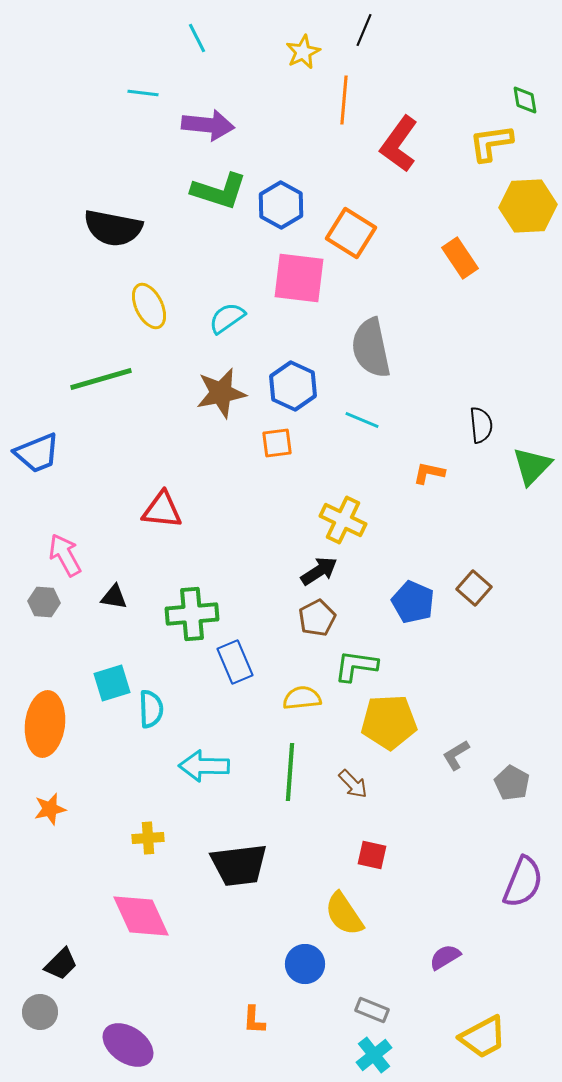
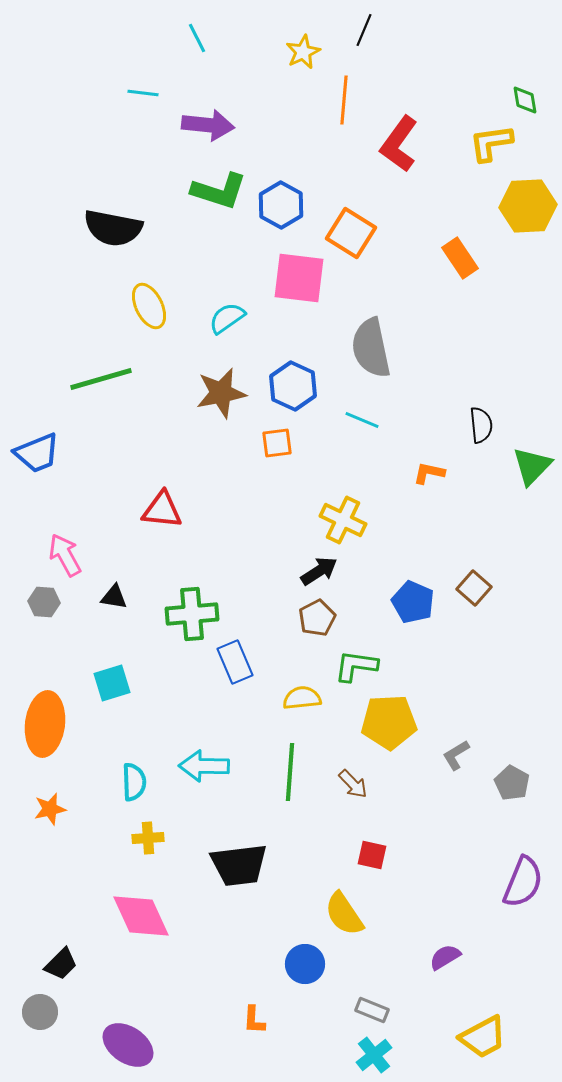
cyan semicircle at (151, 709): moved 17 px left, 73 px down
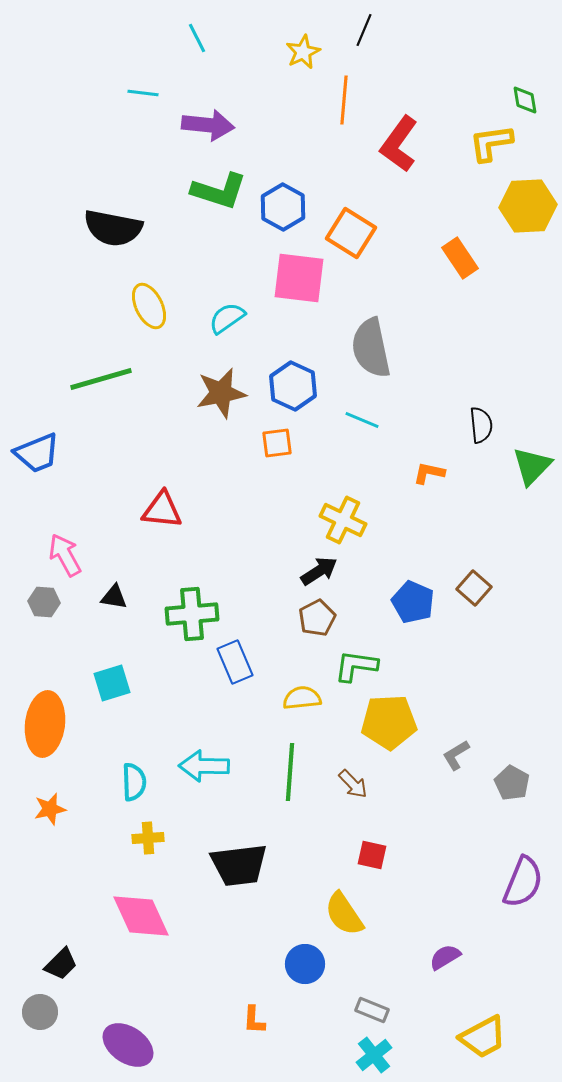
blue hexagon at (281, 205): moved 2 px right, 2 px down
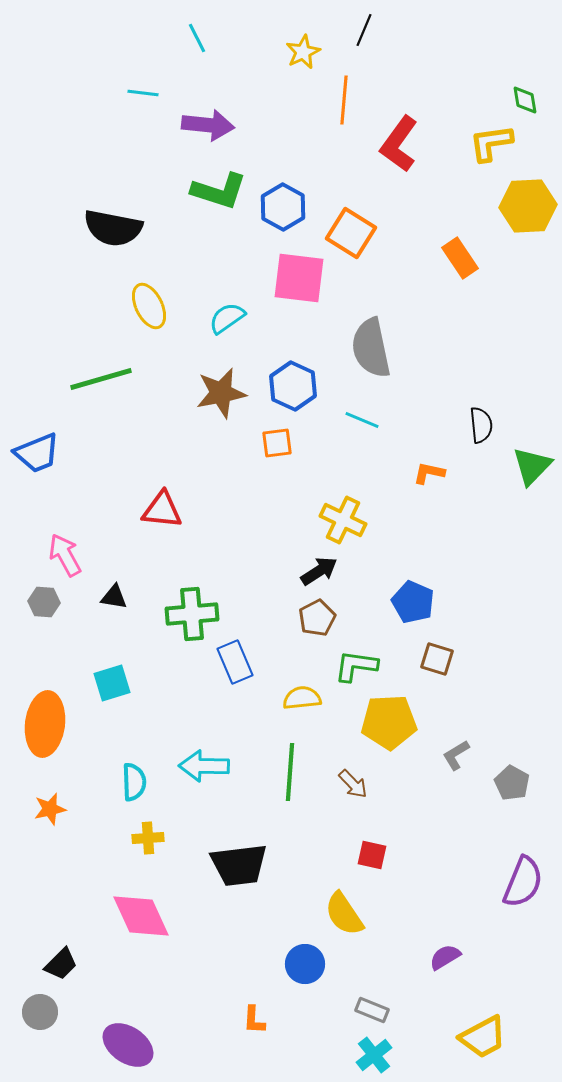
brown square at (474, 588): moved 37 px left, 71 px down; rotated 24 degrees counterclockwise
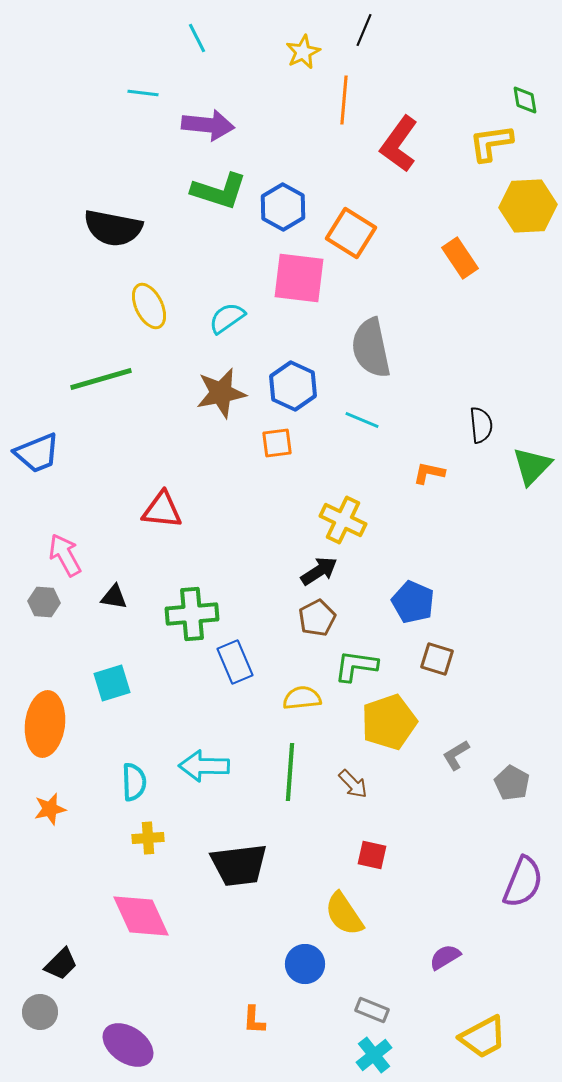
yellow pentagon at (389, 722): rotated 16 degrees counterclockwise
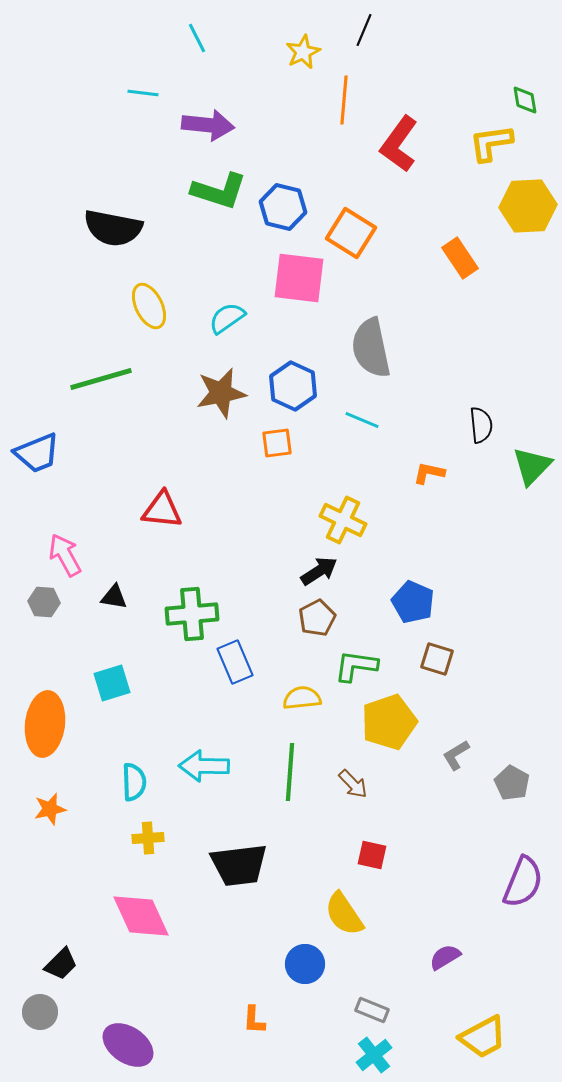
blue hexagon at (283, 207): rotated 15 degrees counterclockwise
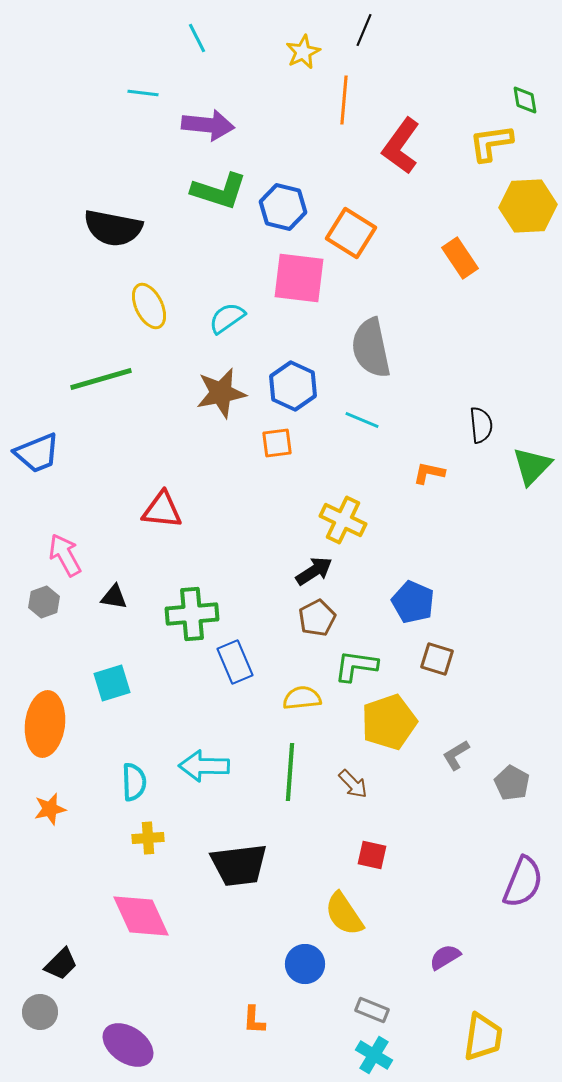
red L-shape at (399, 144): moved 2 px right, 2 px down
black arrow at (319, 571): moved 5 px left
gray hexagon at (44, 602): rotated 24 degrees counterclockwise
yellow trapezoid at (483, 1037): rotated 54 degrees counterclockwise
cyan cross at (374, 1055): rotated 21 degrees counterclockwise
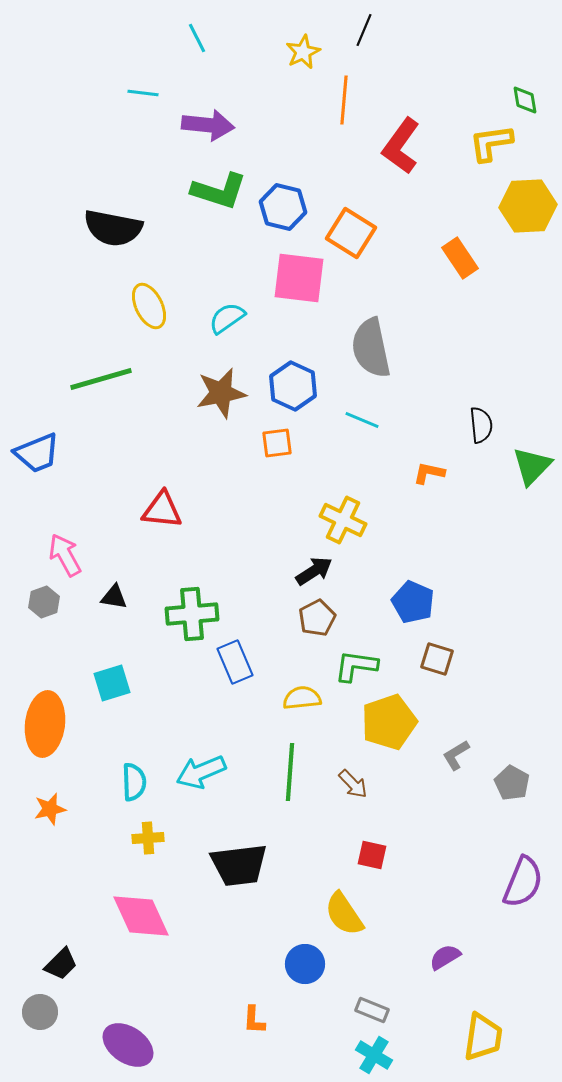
cyan arrow at (204, 766): moved 3 px left, 6 px down; rotated 24 degrees counterclockwise
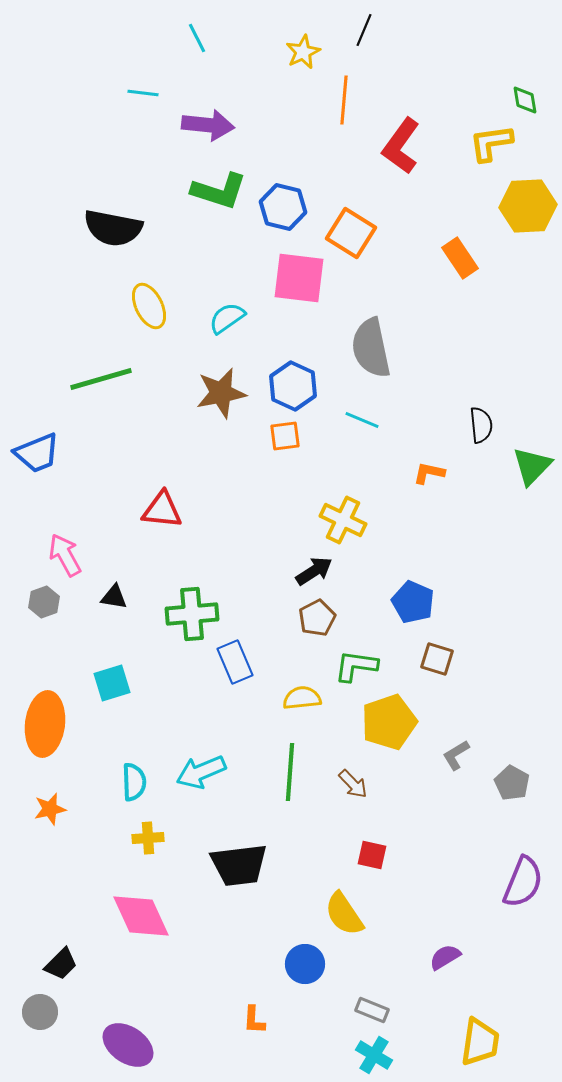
orange square at (277, 443): moved 8 px right, 7 px up
yellow trapezoid at (483, 1037): moved 3 px left, 5 px down
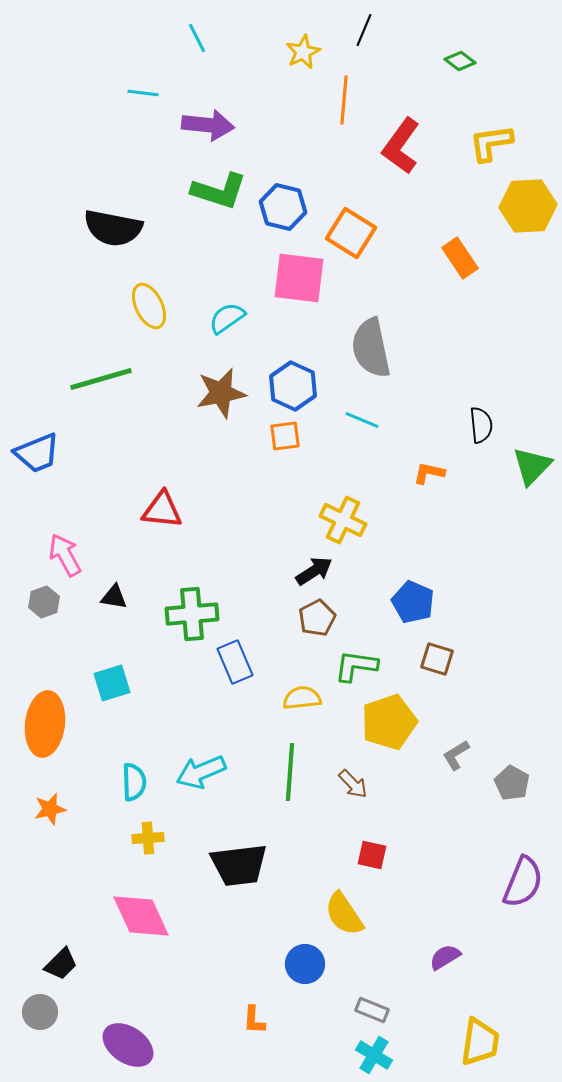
green diamond at (525, 100): moved 65 px left, 39 px up; rotated 44 degrees counterclockwise
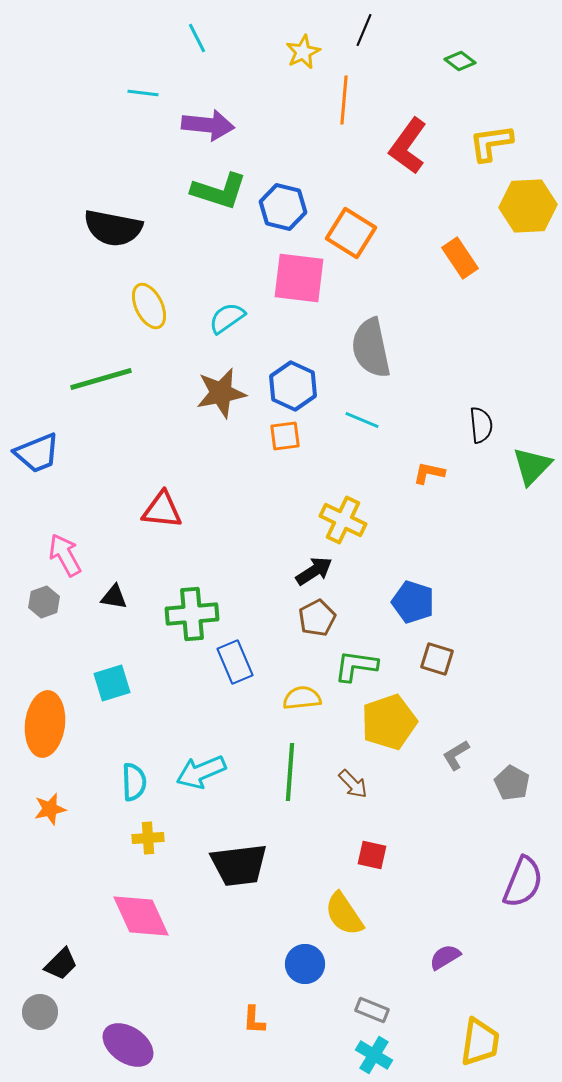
red L-shape at (401, 146): moved 7 px right
blue pentagon at (413, 602): rotated 6 degrees counterclockwise
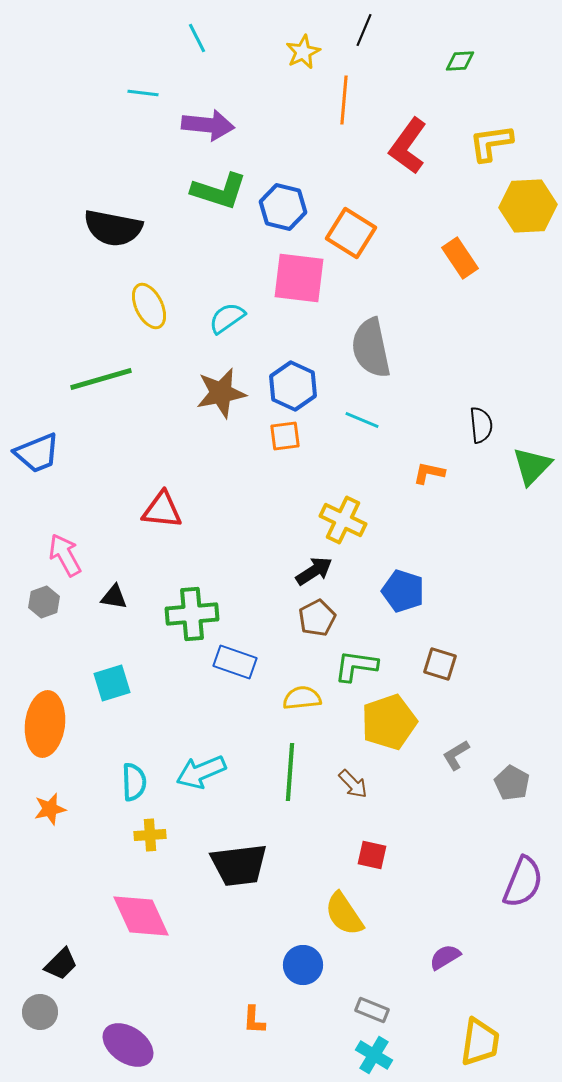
green diamond at (460, 61): rotated 40 degrees counterclockwise
blue pentagon at (413, 602): moved 10 px left, 11 px up
brown square at (437, 659): moved 3 px right, 5 px down
blue rectangle at (235, 662): rotated 48 degrees counterclockwise
yellow cross at (148, 838): moved 2 px right, 3 px up
blue circle at (305, 964): moved 2 px left, 1 px down
